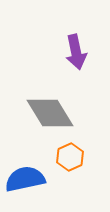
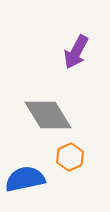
purple arrow: rotated 40 degrees clockwise
gray diamond: moved 2 px left, 2 px down
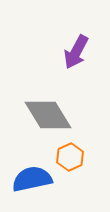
blue semicircle: moved 7 px right
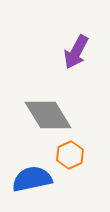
orange hexagon: moved 2 px up
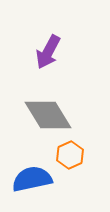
purple arrow: moved 28 px left
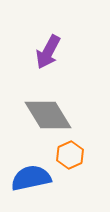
blue semicircle: moved 1 px left, 1 px up
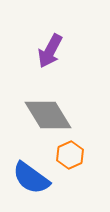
purple arrow: moved 2 px right, 1 px up
blue semicircle: rotated 132 degrees counterclockwise
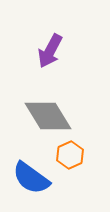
gray diamond: moved 1 px down
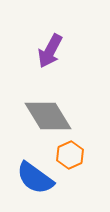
blue semicircle: moved 4 px right
